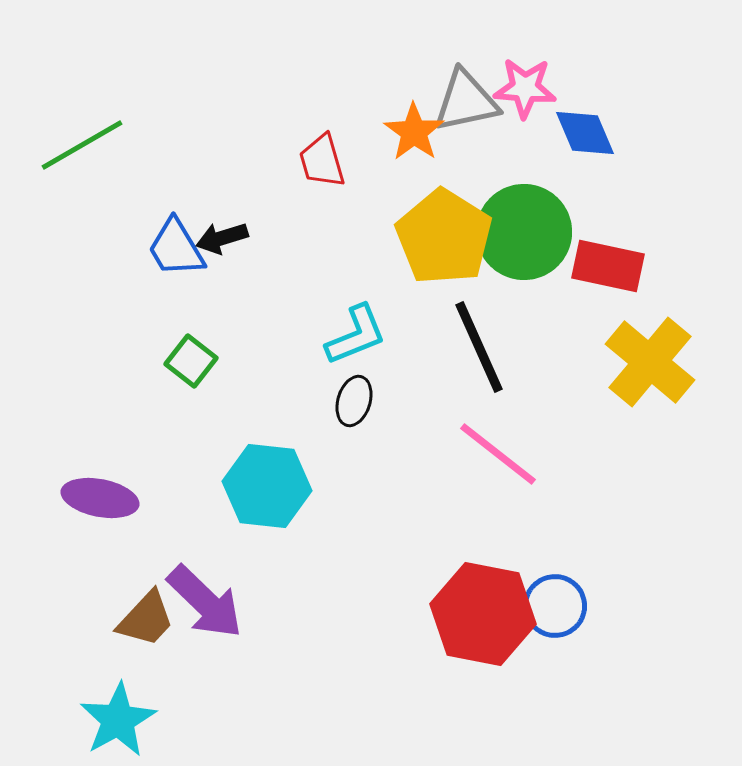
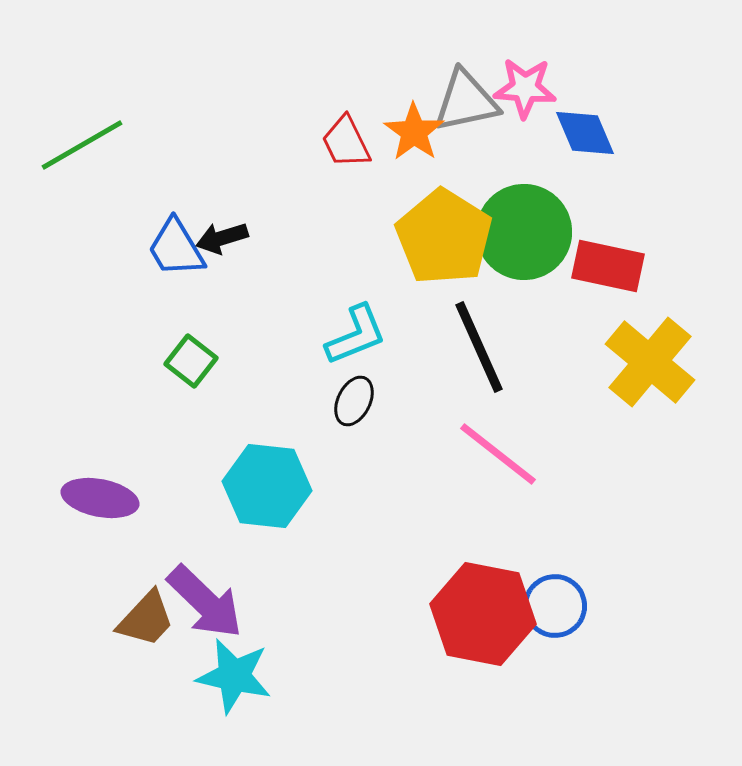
red trapezoid: moved 24 px right, 19 px up; rotated 10 degrees counterclockwise
black ellipse: rotated 9 degrees clockwise
cyan star: moved 116 px right, 44 px up; rotated 30 degrees counterclockwise
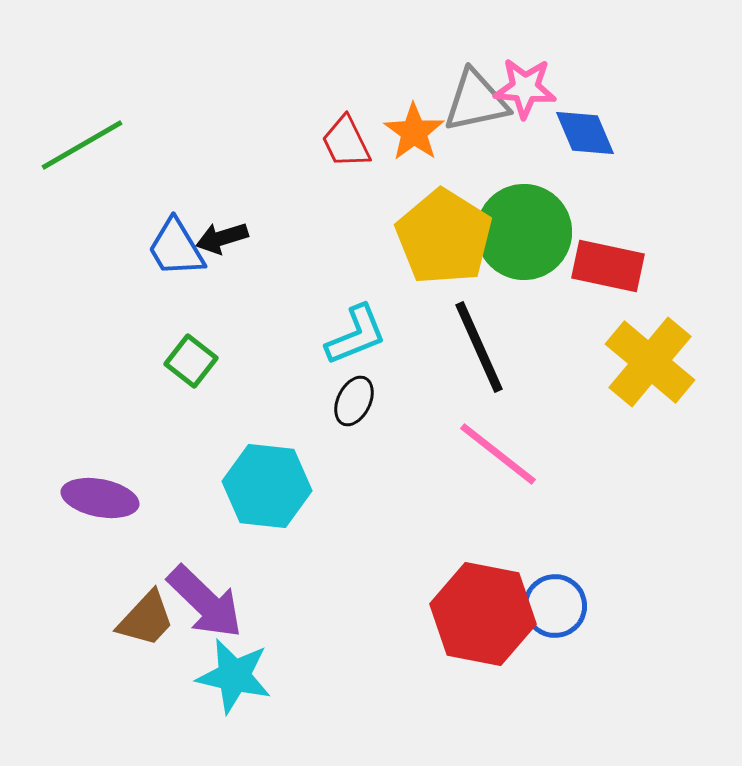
gray triangle: moved 10 px right
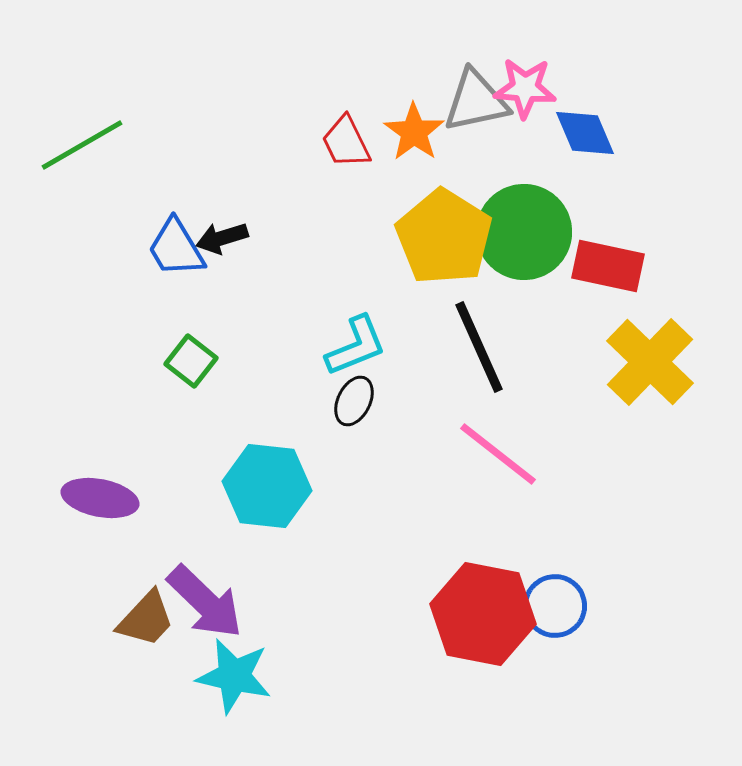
cyan L-shape: moved 11 px down
yellow cross: rotated 4 degrees clockwise
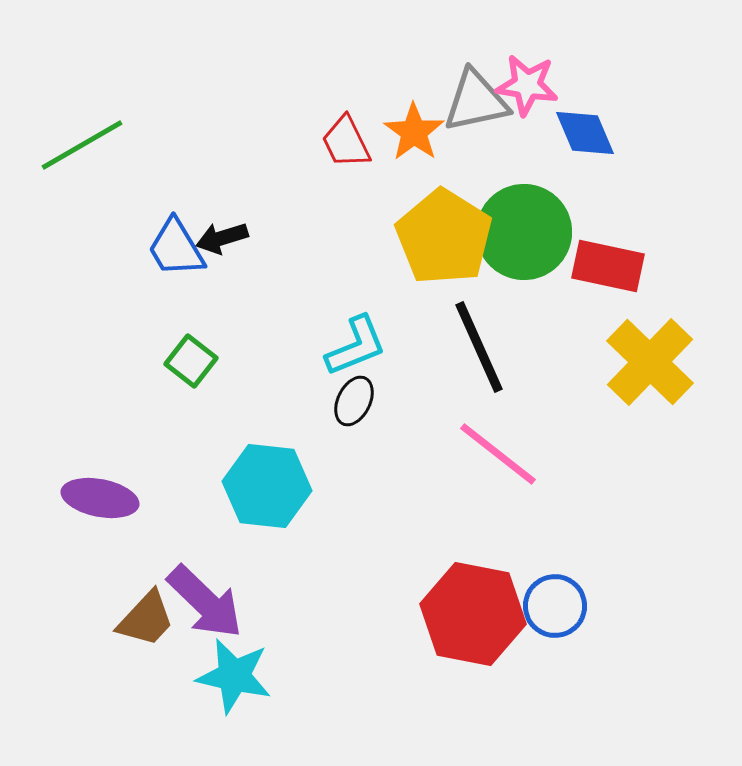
pink star: moved 2 px right, 3 px up; rotated 4 degrees clockwise
red hexagon: moved 10 px left
